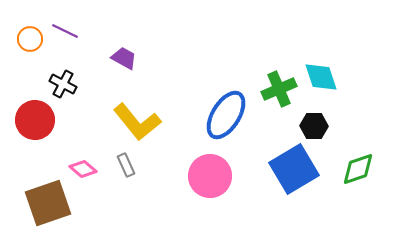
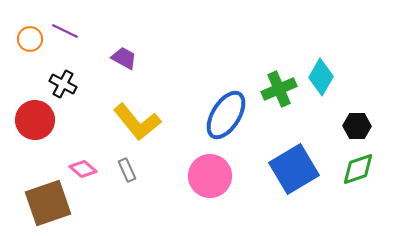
cyan diamond: rotated 48 degrees clockwise
black hexagon: moved 43 px right
gray rectangle: moved 1 px right, 5 px down
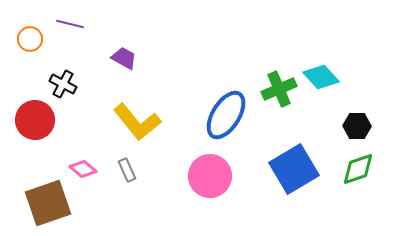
purple line: moved 5 px right, 7 px up; rotated 12 degrees counterclockwise
cyan diamond: rotated 72 degrees counterclockwise
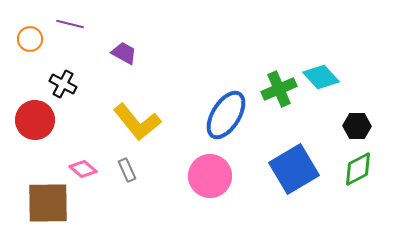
purple trapezoid: moved 5 px up
green diamond: rotated 9 degrees counterclockwise
brown square: rotated 18 degrees clockwise
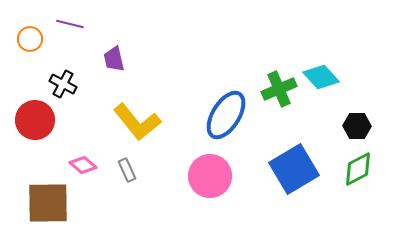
purple trapezoid: moved 10 px left, 6 px down; rotated 132 degrees counterclockwise
pink diamond: moved 4 px up
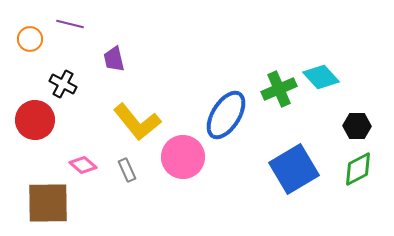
pink circle: moved 27 px left, 19 px up
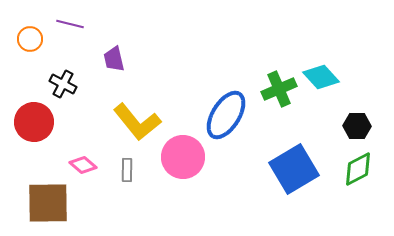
red circle: moved 1 px left, 2 px down
gray rectangle: rotated 25 degrees clockwise
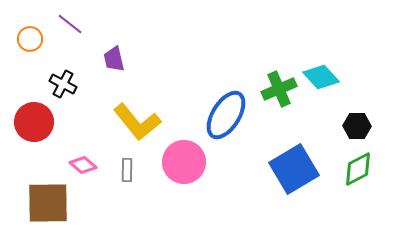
purple line: rotated 24 degrees clockwise
pink circle: moved 1 px right, 5 px down
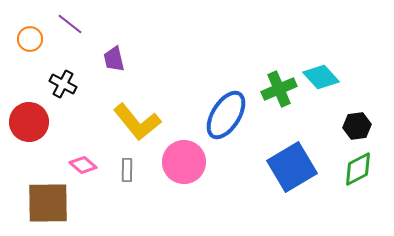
red circle: moved 5 px left
black hexagon: rotated 8 degrees counterclockwise
blue square: moved 2 px left, 2 px up
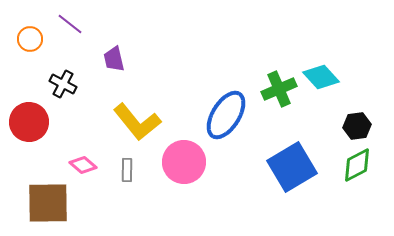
green diamond: moved 1 px left, 4 px up
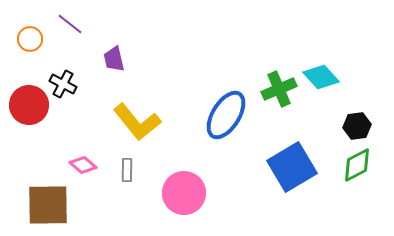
red circle: moved 17 px up
pink circle: moved 31 px down
brown square: moved 2 px down
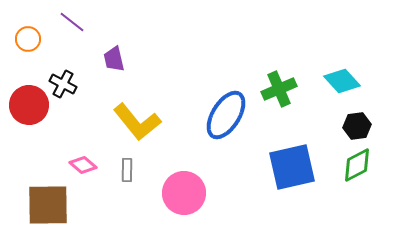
purple line: moved 2 px right, 2 px up
orange circle: moved 2 px left
cyan diamond: moved 21 px right, 4 px down
blue square: rotated 18 degrees clockwise
